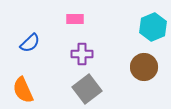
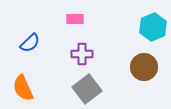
orange semicircle: moved 2 px up
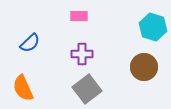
pink rectangle: moved 4 px right, 3 px up
cyan hexagon: rotated 20 degrees counterclockwise
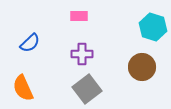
brown circle: moved 2 px left
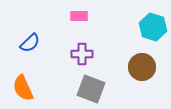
gray square: moved 4 px right; rotated 32 degrees counterclockwise
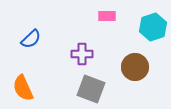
pink rectangle: moved 28 px right
cyan hexagon: rotated 24 degrees clockwise
blue semicircle: moved 1 px right, 4 px up
brown circle: moved 7 px left
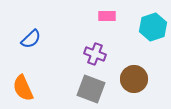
purple cross: moved 13 px right; rotated 20 degrees clockwise
brown circle: moved 1 px left, 12 px down
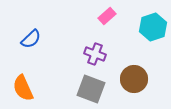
pink rectangle: rotated 42 degrees counterclockwise
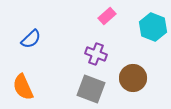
cyan hexagon: rotated 20 degrees counterclockwise
purple cross: moved 1 px right
brown circle: moved 1 px left, 1 px up
orange semicircle: moved 1 px up
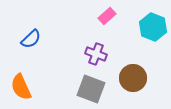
orange semicircle: moved 2 px left
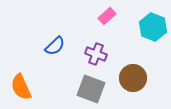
blue semicircle: moved 24 px right, 7 px down
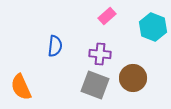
blue semicircle: rotated 40 degrees counterclockwise
purple cross: moved 4 px right; rotated 15 degrees counterclockwise
gray square: moved 4 px right, 4 px up
